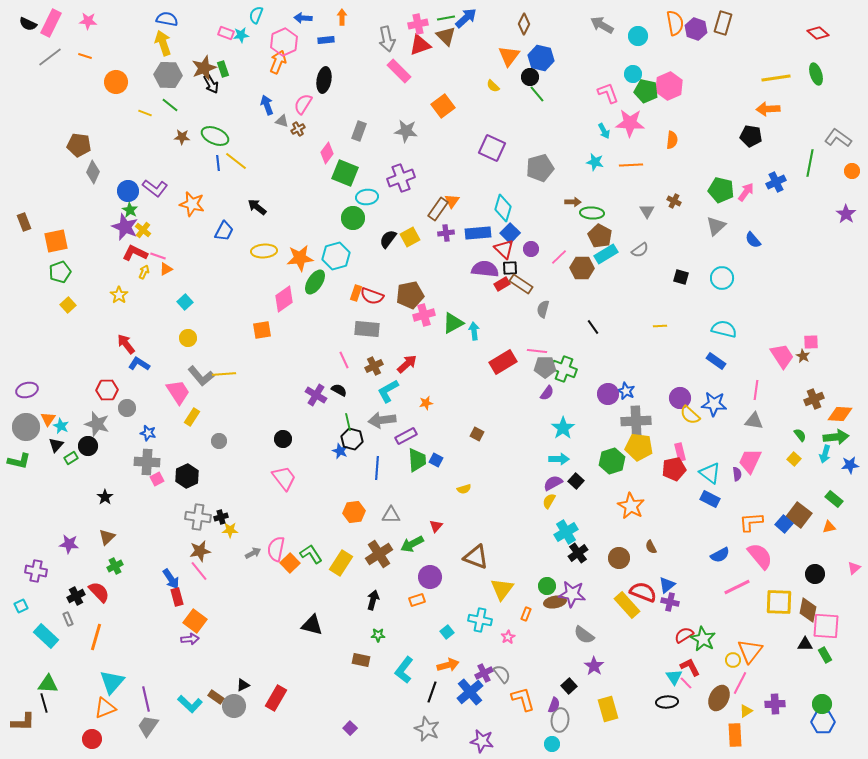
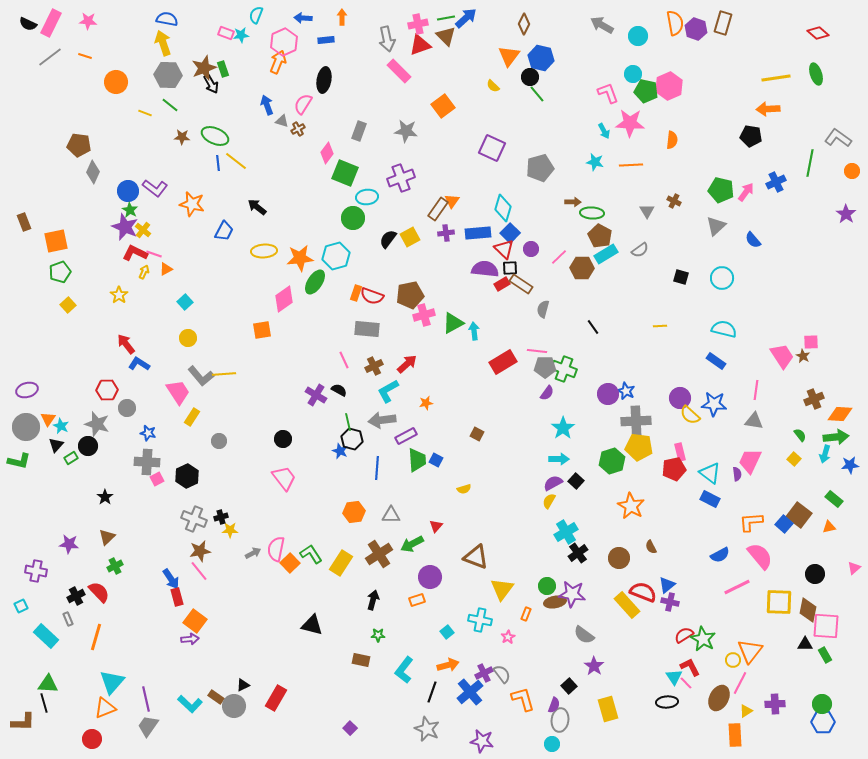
pink line at (158, 256): moved 4 px left, 2 px up
gray cross at (198, 517): moved 4 px left, 2 px down; rotated 15 degrees clockwise
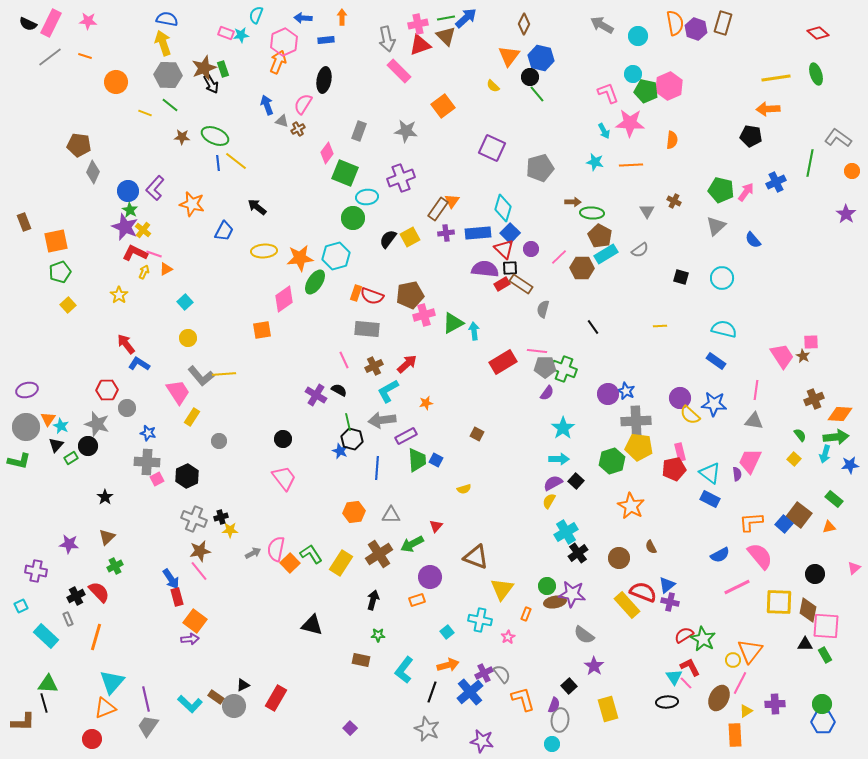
purple L-shape at (155, 188): rotated 95 degrees clockwise
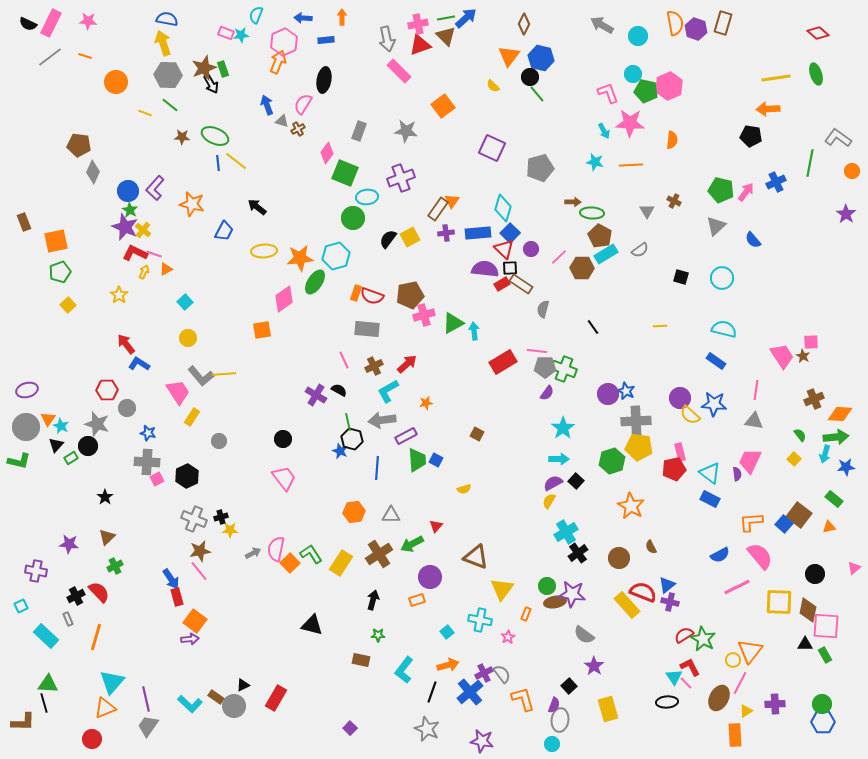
blue star at (850, 465): moved 4 px left, 2 px down
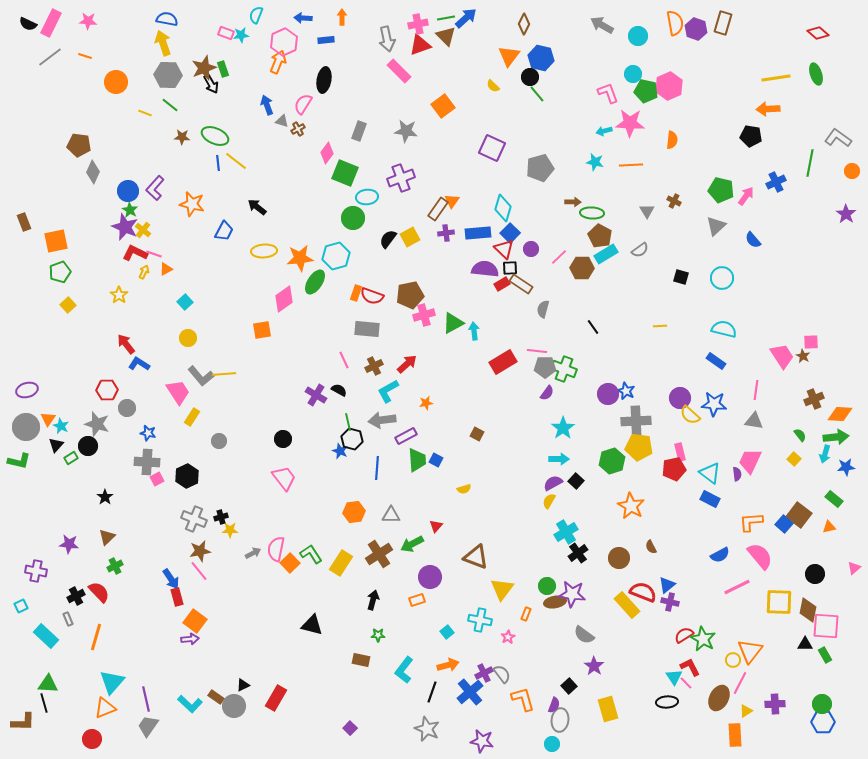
cyan arrow at (604, 131): rotated 105 degrees clockwise
pink arrow at (746, 192): moved 4 px down
